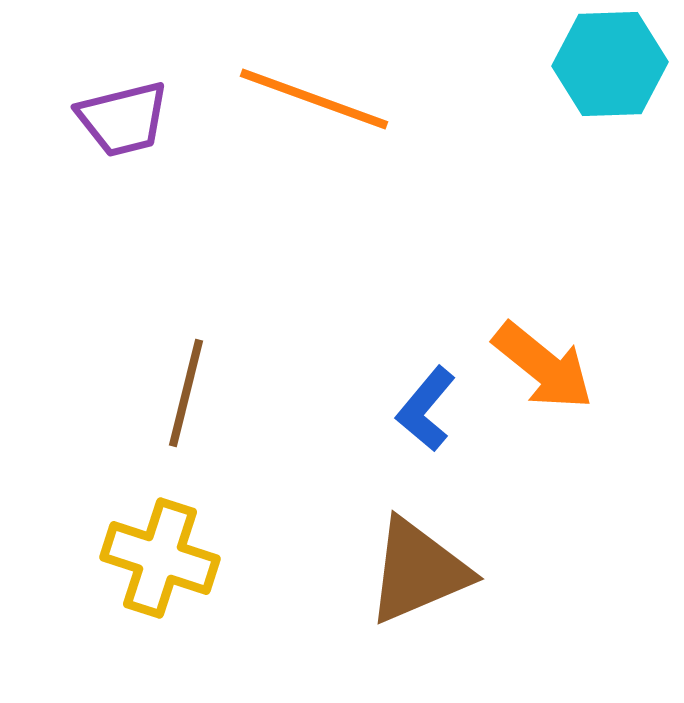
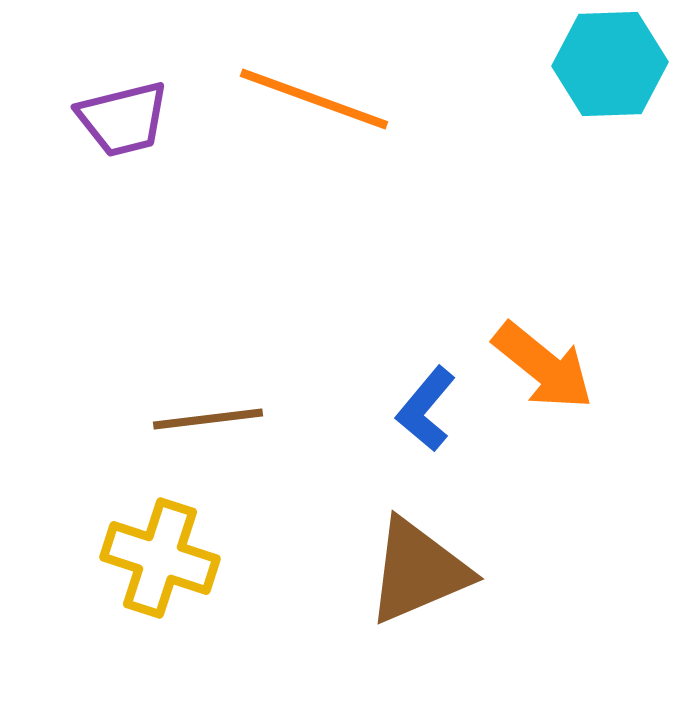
brown line: moved 22 px right, 26 px down; rotated 69 degrees clockwise
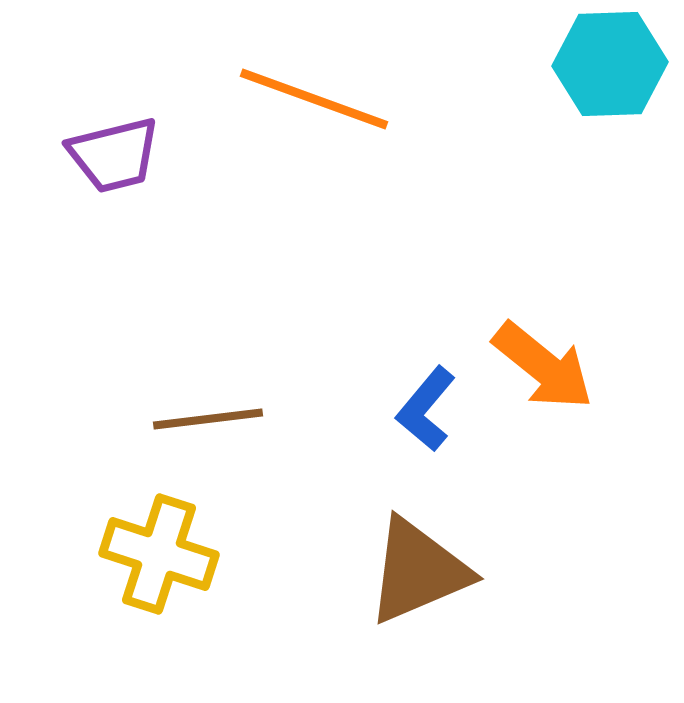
purple trapezoid: moved 9 px left, 36 px down
yellow cross: moved 1 px left, 4 px up
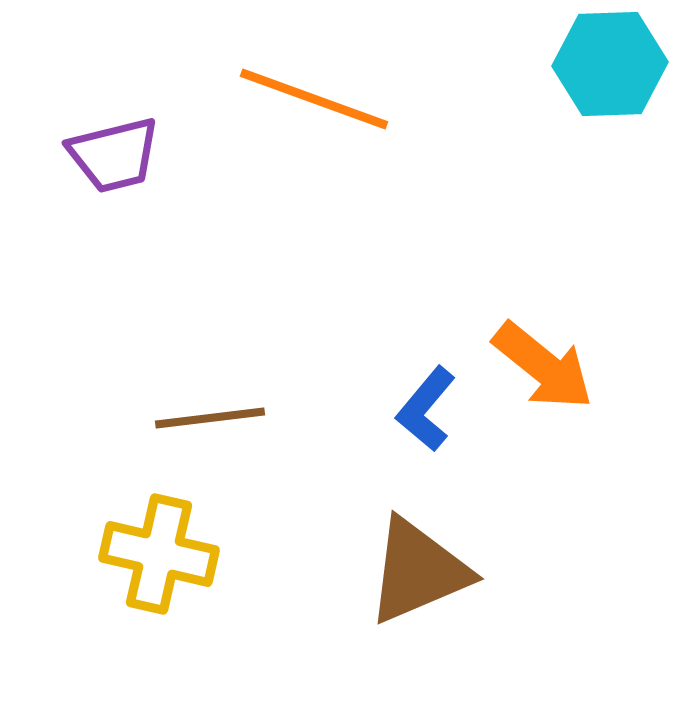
brown line: moved 2 px right, 1 px up
yellow cross: rotated 5 degrees counterclockwise
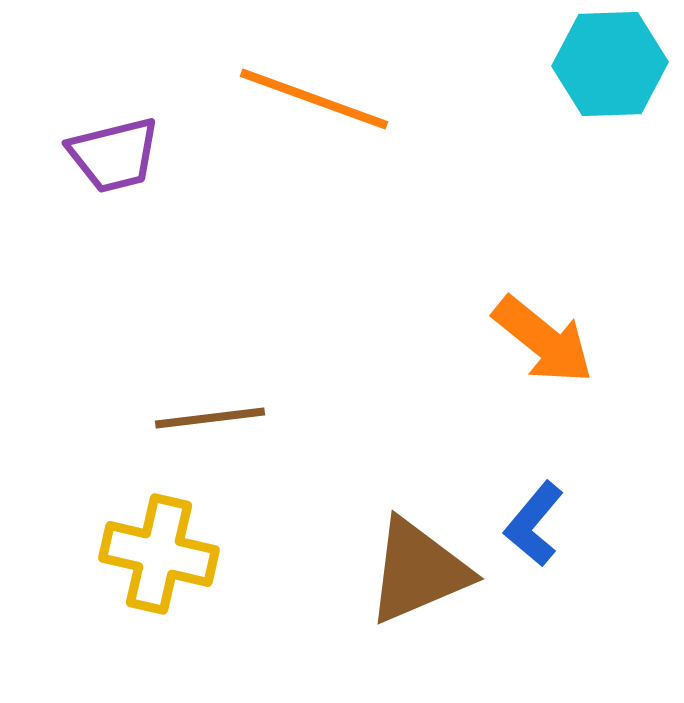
orange arrow: moved 26 px up
blue L-shape: moved 108 px right, 115 px down
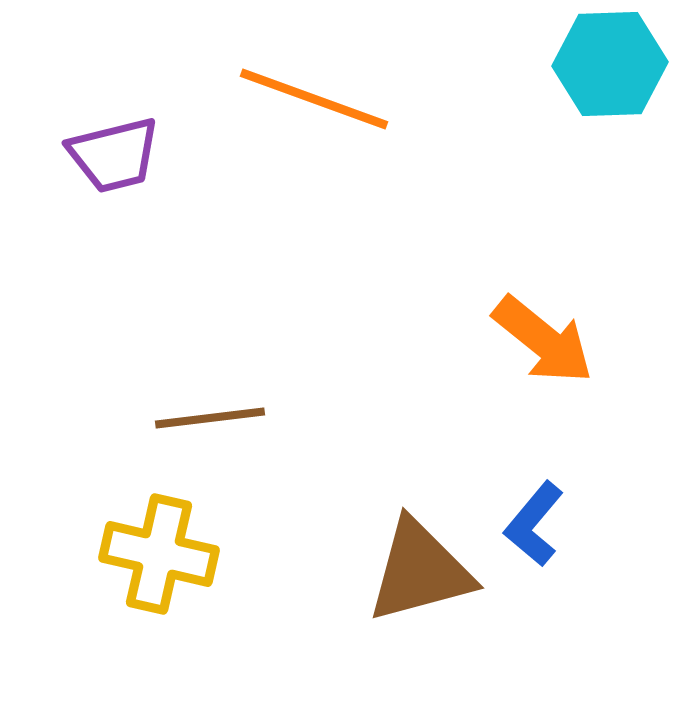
brown triangle: moved 2 px right; rotated 8 degrees clockwise
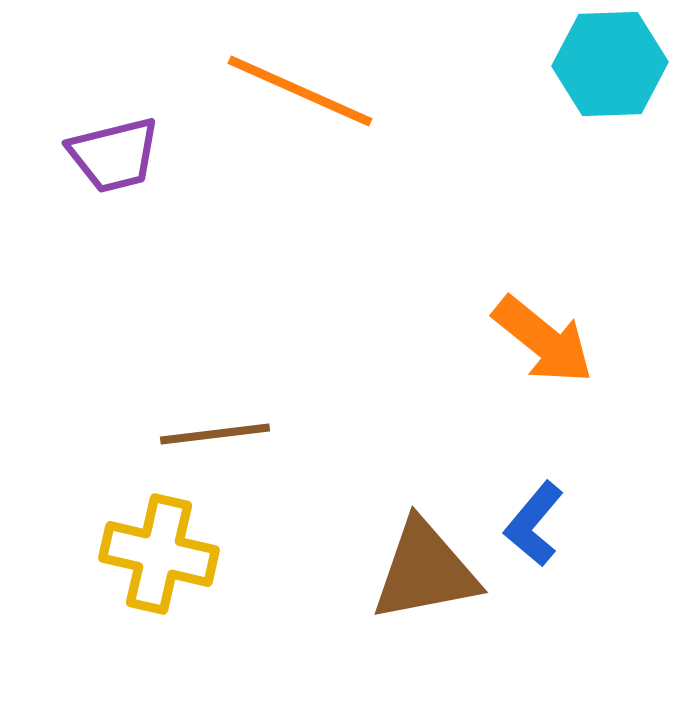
orange line: moved 14 px left, 8 px up; rotated 4 degrees clockwise
brown line: moved 5 px right, 16 px down
brown triangle: moved 5 px right; rotated 4 degrees clockwise
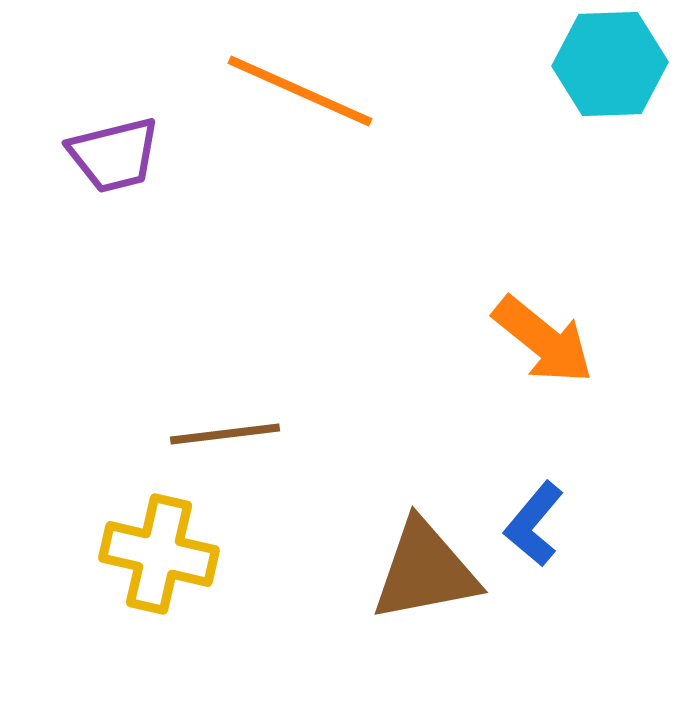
brown line: moved 10 px right
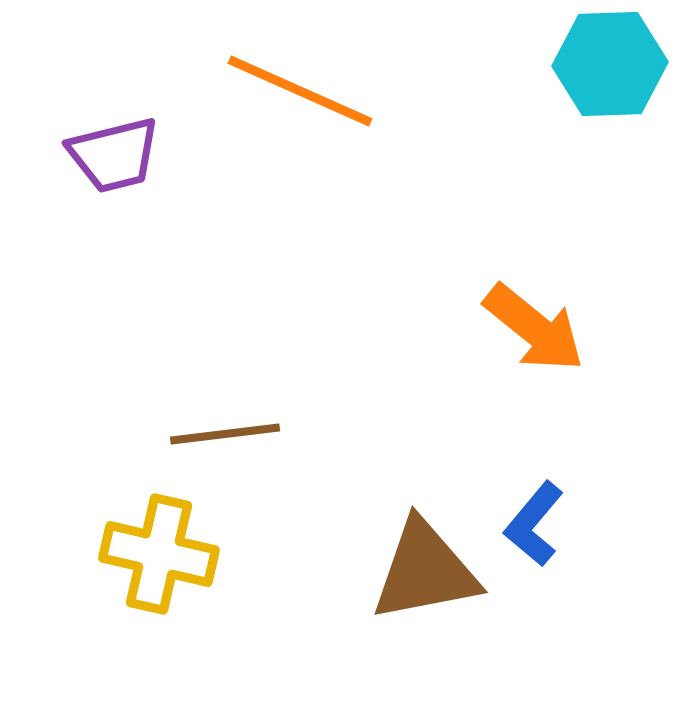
orange arrow: moved 9 px left, 12 px up
